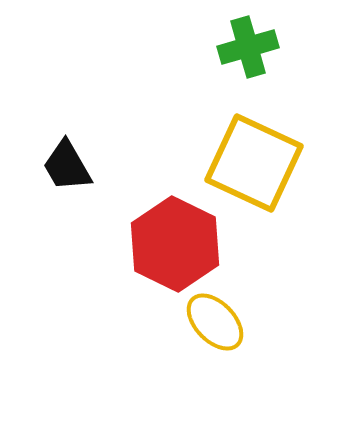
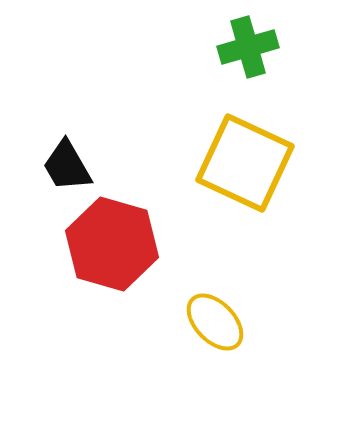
yellow square: moved 9 px left
red hexagon: moved 63 px left; rotated 10 degrees counterclockwise
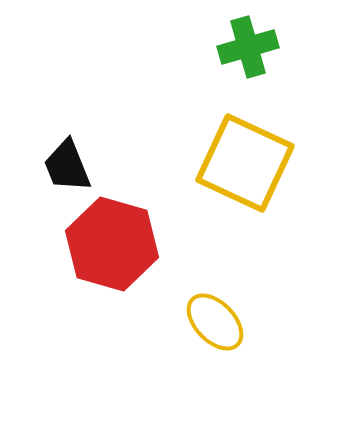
black trapezoid: rotated 8 degrees clockwise
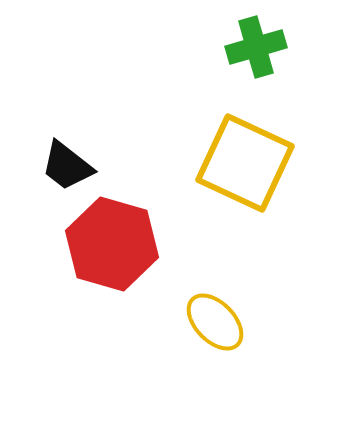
green cross: moved 8 px right
black trapezoid: rotated 30 degrees counterclockwise
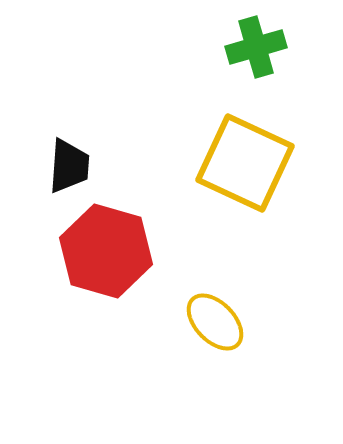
black trapezoid: moved 2 px right; rotated 124 degrees counterclockwise
red hexagon: moved 6 px left, 7 px down
